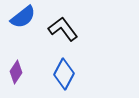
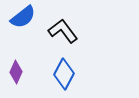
black L-shape: moved 2 px down
purple diamond: rotated 10 degrees counterclockwise
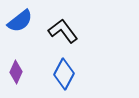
blue semicircle: moved 3 px left, 4 px down
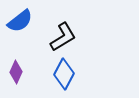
black L-shape: moved 6 px down; rotated 96 degrees clockwise
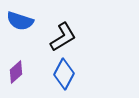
blue semicircle: rotated 56 degrees clockwise
purple diamond: rotated 25 degrees clockwise
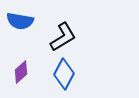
blue semicircle: rotated 8 degrees counterclockwise
purple diamond: moved 5 px right
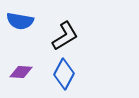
black L-shape: moved 2 px right, 1 px up
purple diamond: rotated 45 degrees clockwise
